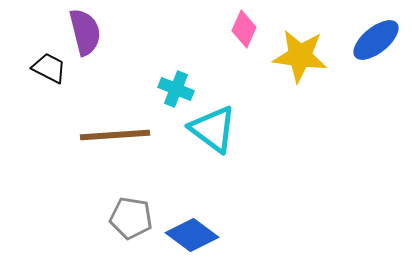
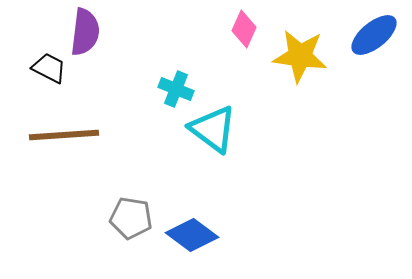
purple semicircle: rotated 21 degrees clockwise
blue ellipse: moved 2 px left, 5 px up
brown line: moved 51 px left
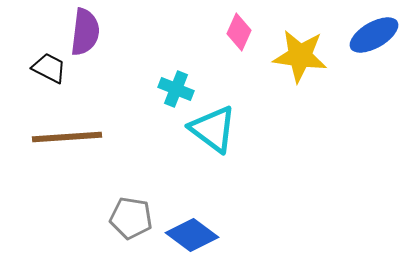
pink diamond: moved 5 px left, 3 px down
blue ellipse: rotated 9 degrees clockwise
brown line: moved 3 px right, 2 px down
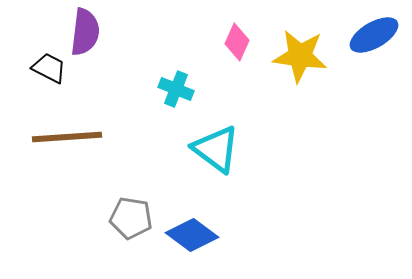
pink diamond: moved 2 px left, 10 px down
cyan triangle: moved 3 px right, 20 px down
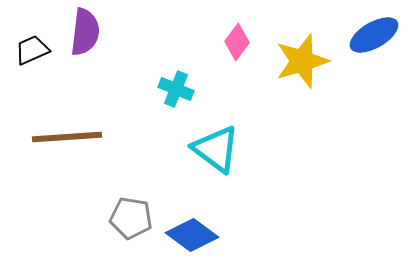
pink diamond: rotated 12 degrees clockwise
yellow star: moved 2 px right, 5 px down; rotated 24 degrees counterclockwise
black trapezoid: moved 17 px left, 18 px up; rotated 51 degrees counterclockwise
